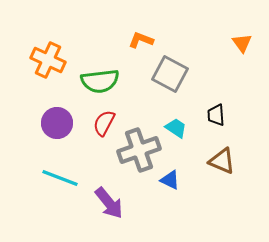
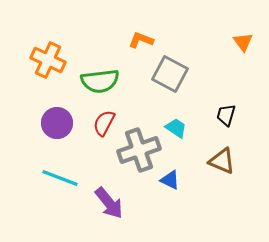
orange triangle: moved 1 px right, 1 px up
black trapezoid: moved 10 px right; rotated 20 degrees clockwise
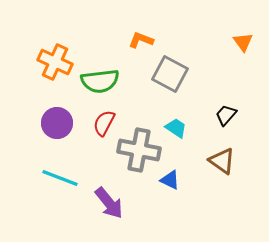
orange cross: moved 7 px right, 2 px down
black trapezoid: rotated 25 degrees clockwise
gray cross: rotated 30 degrees clockwise
brown triangle: rotated 12 degrees clockwise
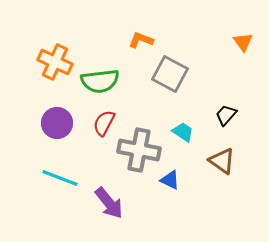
cyan trapezoid: moved 7 px right, 4 px down
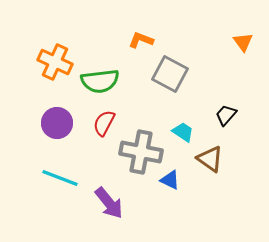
gray cross: moved 2 px right, 2 px down
brown triangle: moved 12 px left, 2 px up
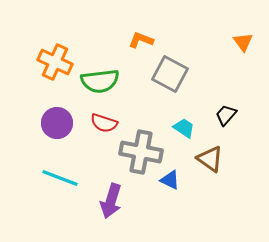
red semicircle: rotated 100 degrees counterclockwise
cyan trapezoid: moved 1 px right, 4 px up
purple arrow: moved 2 px right, 2 px up; rotated 56 degrees clockwise
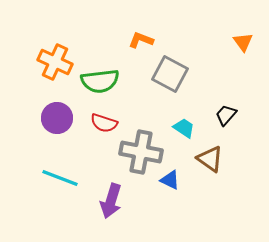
purple circle: moved 5 px up
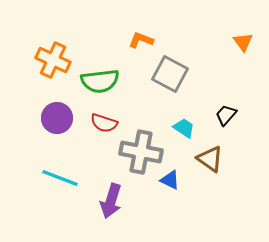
orange cross: moved 2 px left, 2 px up
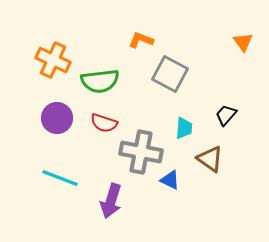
cyan trapezoid: rotated 60 degrees clockwise
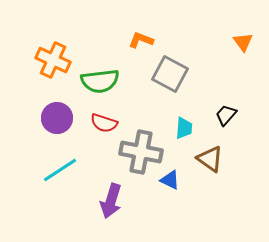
cyan line: moved 8 px up; rotated 54 degrees counterclockwise
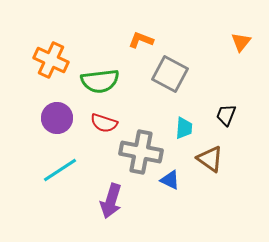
orange triangle: moved 2 px left; rotated 15 degrees clockwise
orange cross: moved 2 px left
black trapezoid: rotated 20 degrees counterclockwise
